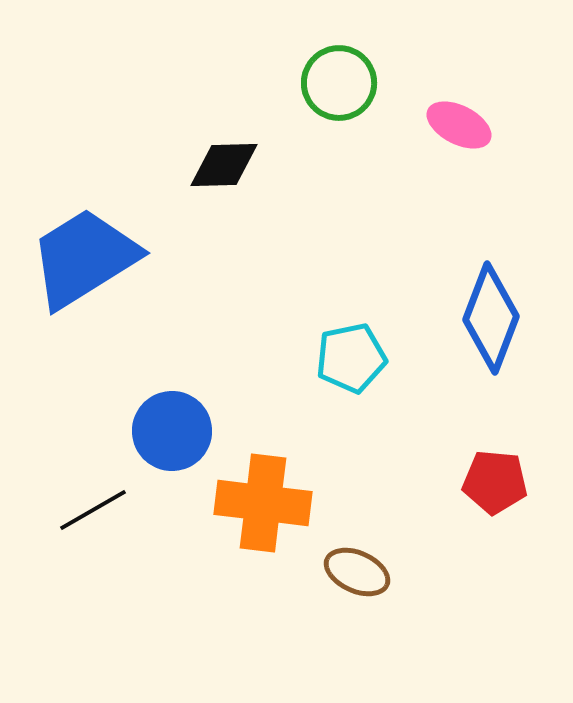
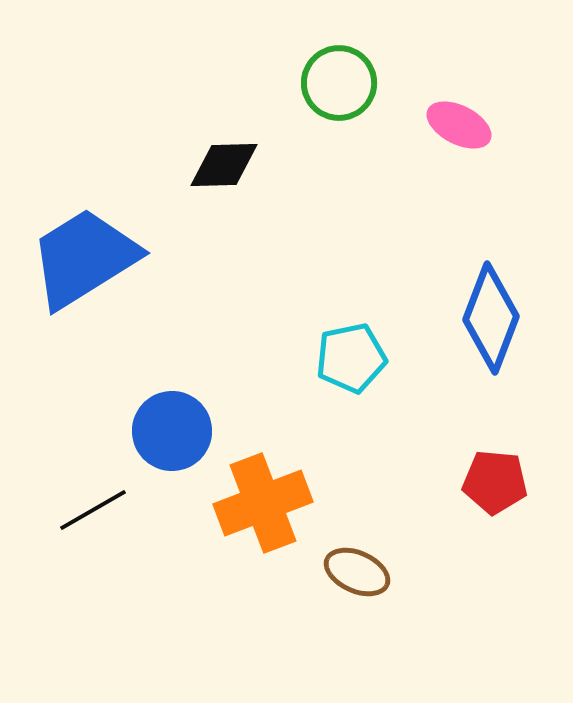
orange cross: rotated 28 degrees counterclockwise
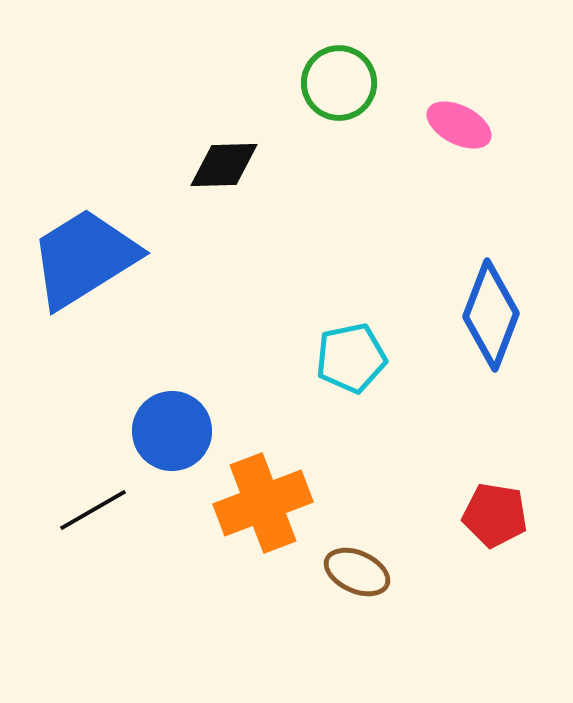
blue diamond: moved 3 px up
red pentagon: moved 33 px down; rotated 4 degrees clockwise
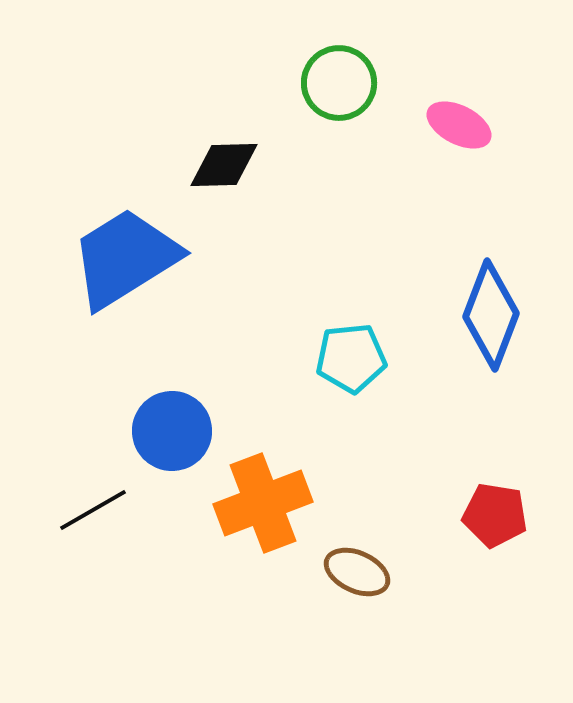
blue trapezoid: moved 41 px right
cyan pentagon: rotated 6 degrees clockwise
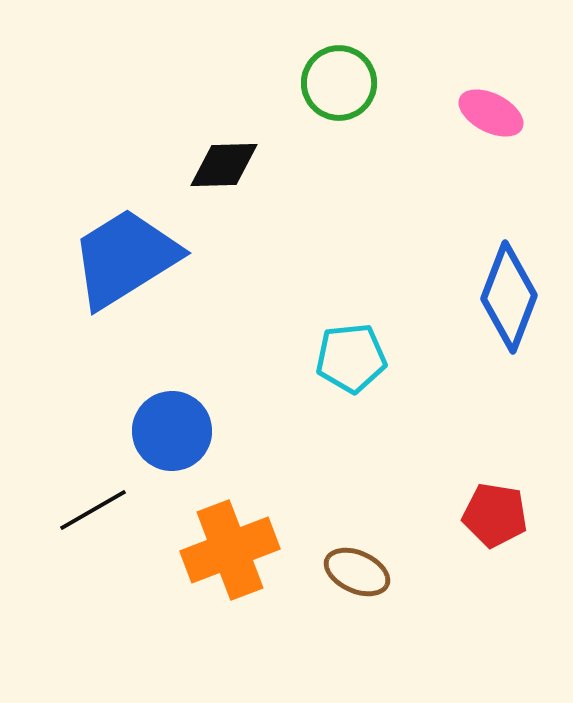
pink ellipse: moved 32 px right, 12 px up
blue diamond: moved 18 px right, 18 px up
orange cross: moved 33 px left, 47 px down
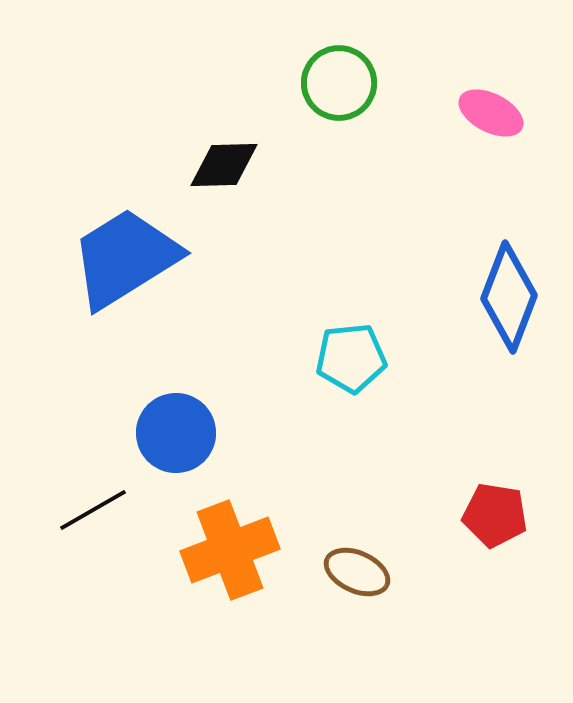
blue circle: moved 4 px right, 2 px down
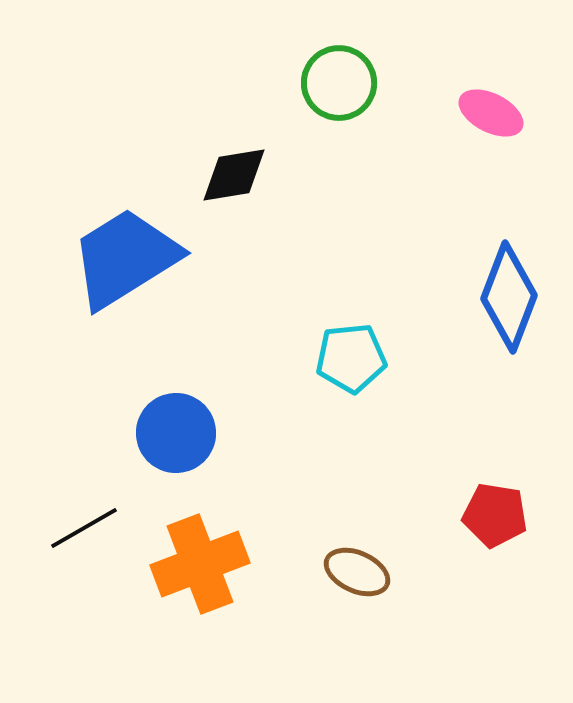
black diamond: moved 10 px right, 10 px down; rotated 8 degrees counterclockwise
black line: moved 9 px left, 18 px down
orange cross: moved 30 px left, 14 px down
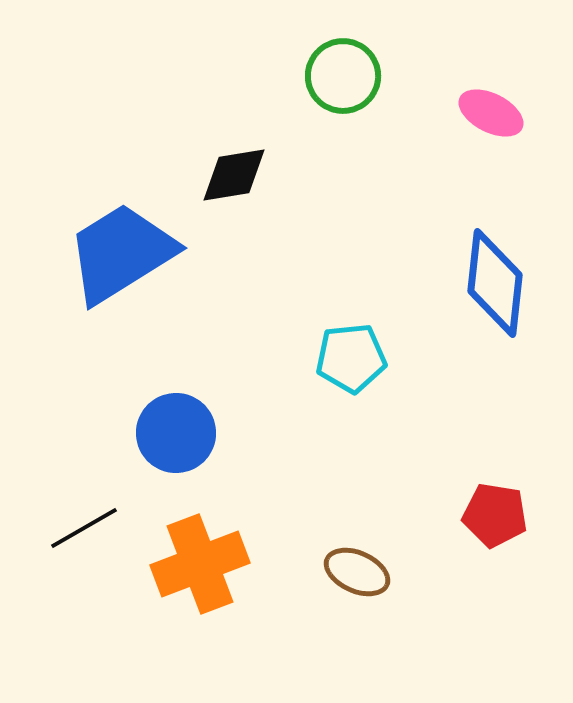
green circle: moved 4 px right, 7 px up
blue trapezoid: moved 4 px left, 5 px up
blue diamond: moved 14 px left, 14 px up; rotated 15 degrees counterclockwise
